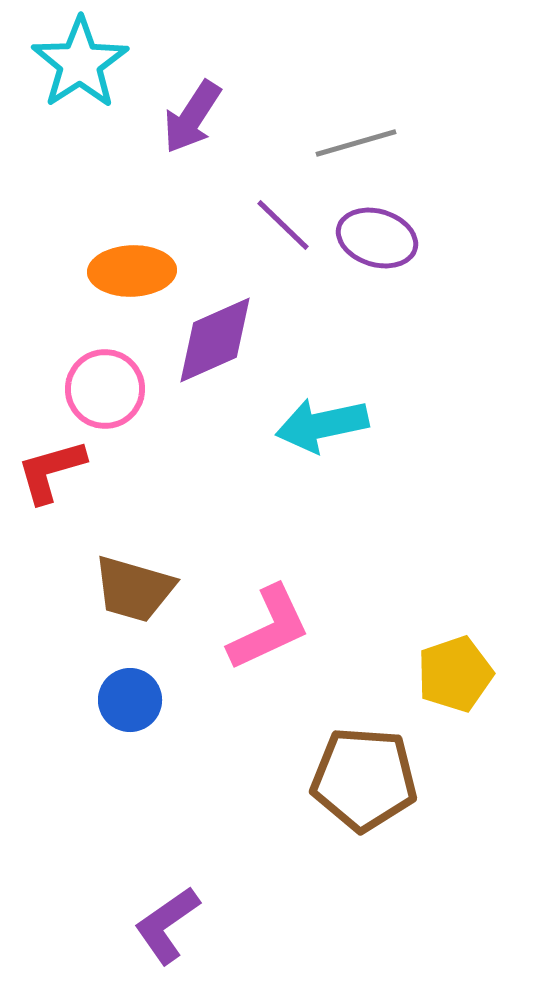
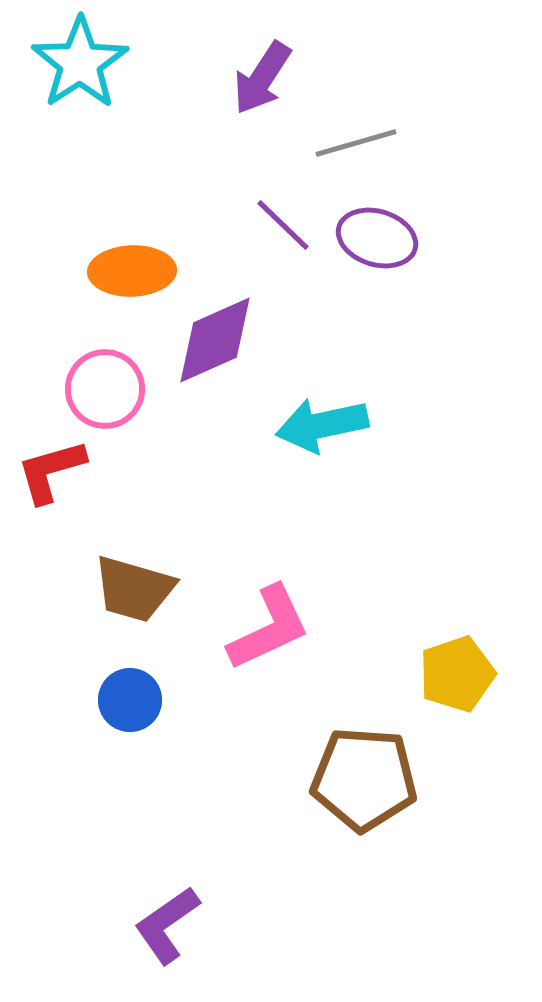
purple arrow: moved 70 px right, 39 px up
yellow pentagon: moved 2 px right
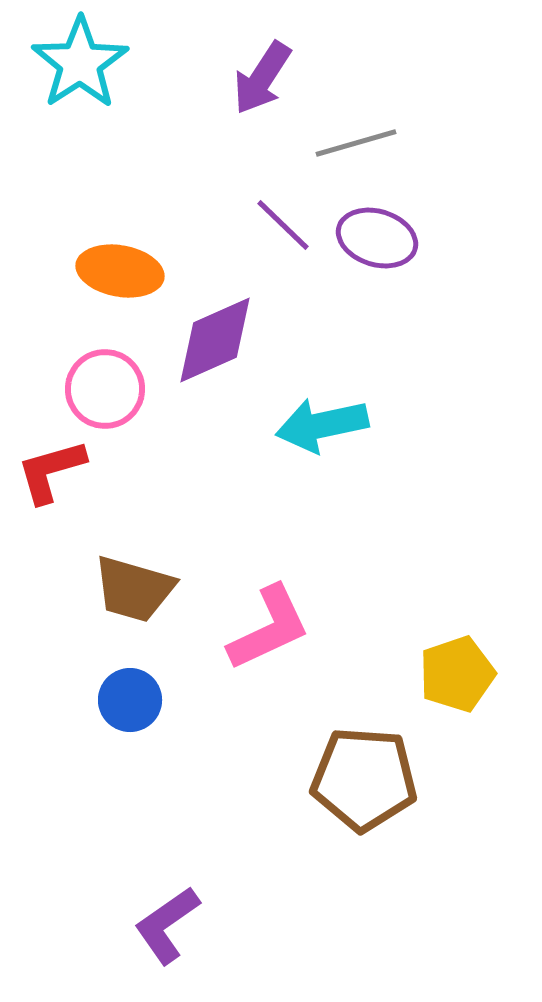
orange ellipse: moved 12 px left; rotated 12 degrees clockwise
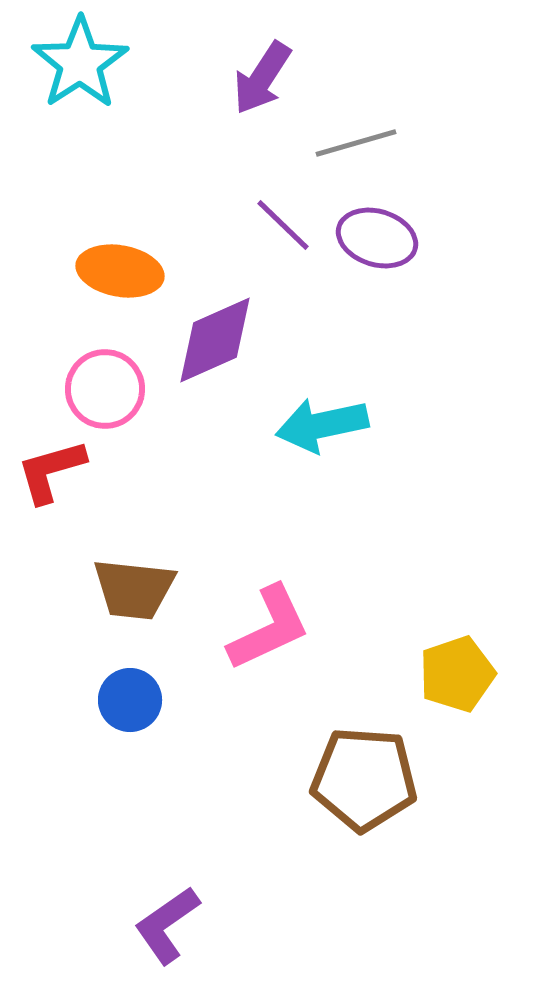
brown trapezoid: rotated 10 degrees counterclockwise
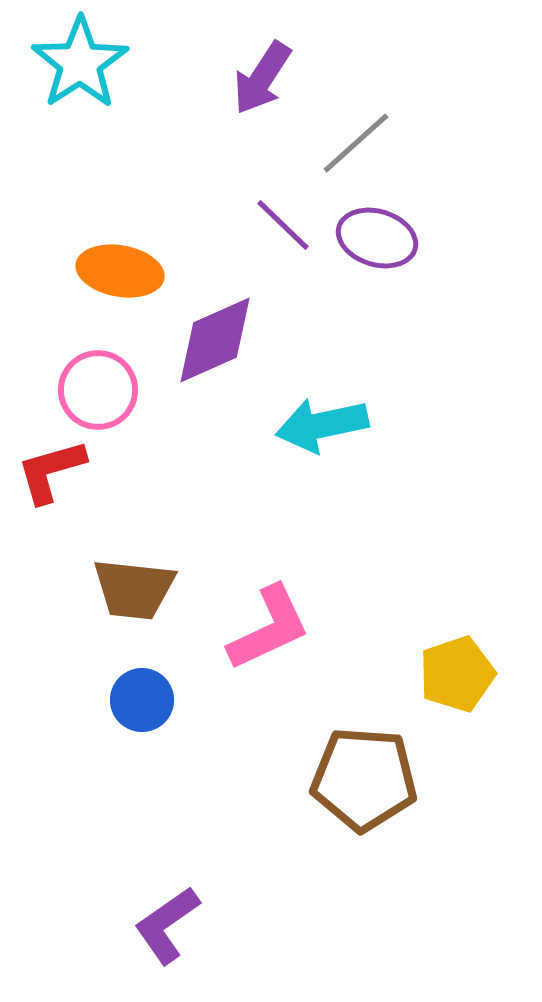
gray line: rotated 26 degrees counterclockwise
pink circle: moved 7 px left, 1 px down
blue circle: moved 12 px right
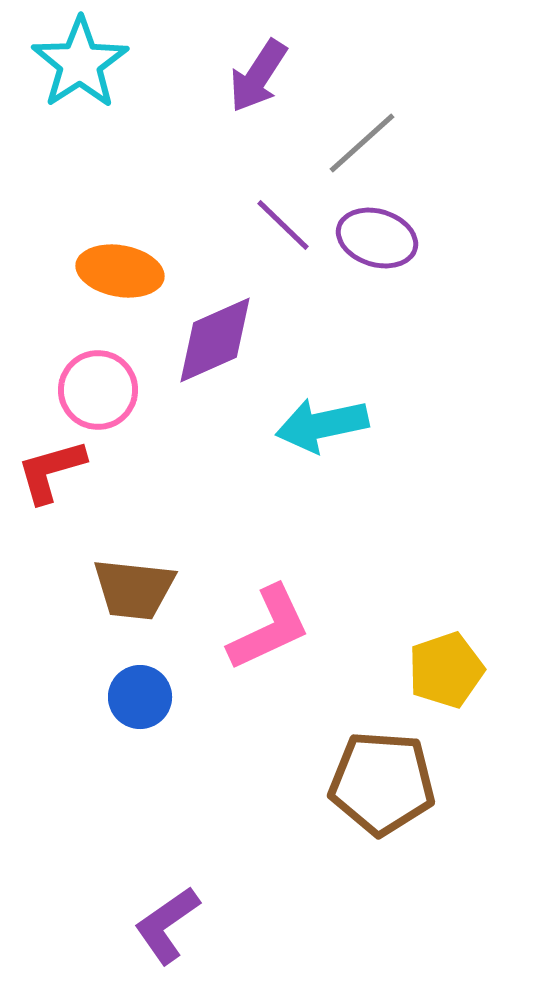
purple arrow: moved 4 px left, 2 px up
gray line: moved 6 px right
yellow pentagon: moved 11 px left, 4 px up
blue circle: moved 2 px left, 3 px up
brown pentagon: moved 18 px right, 4 px down
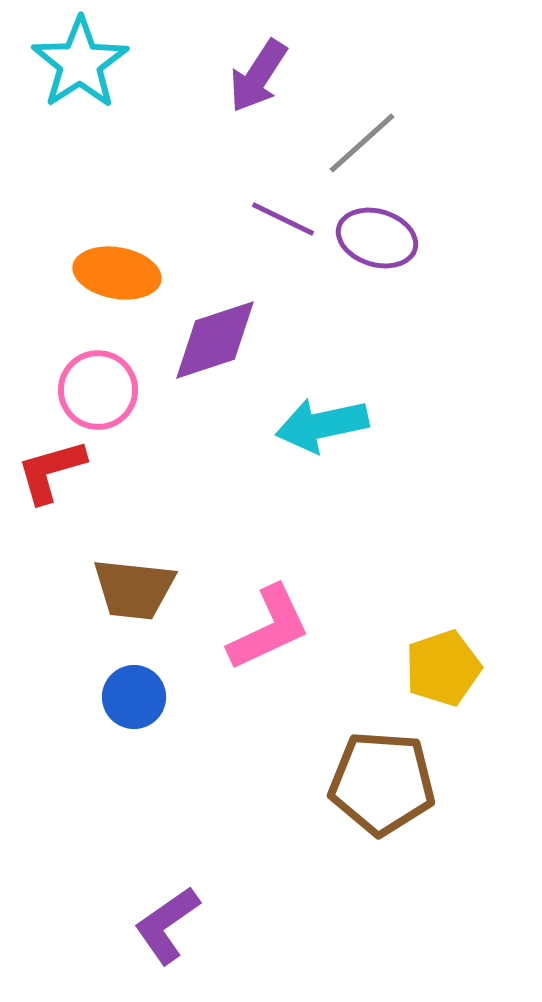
purple line: moved 6 px up; rotated 18 degrees counterclockwise
orange ellipse: moved 3 px left, 2 px down
purple diamond: rotated 6 degrees clockwise
yellow pentagon: moved 3 px left, 2 px up
blue circle: moved 6 px left
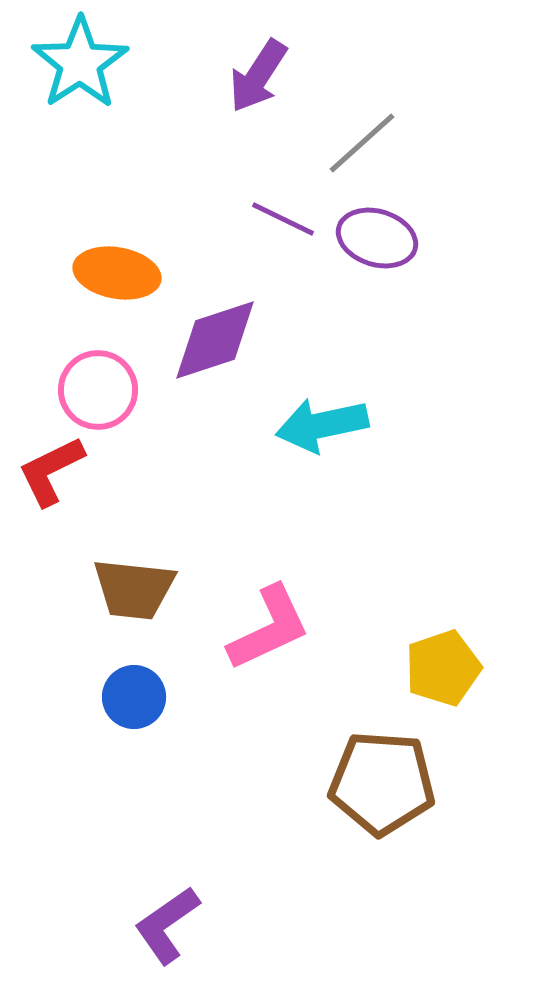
red L-shape: rotated 10 degrees counterclockwise
